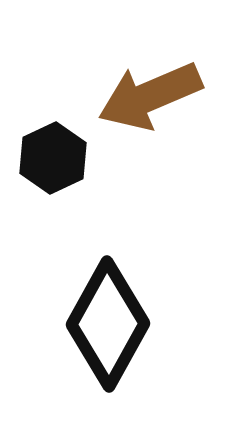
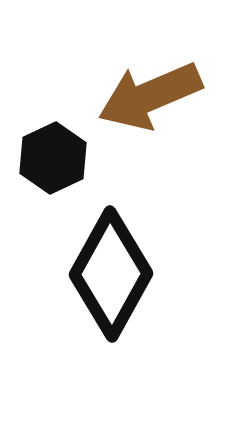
black diamond: moved 3 px right, 50 px up
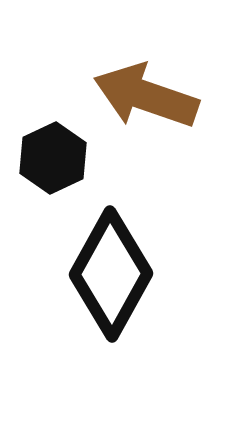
brown arrow: moved 4 px left; rotated 42 degrees clockwise
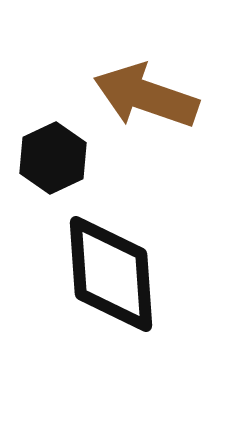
black diamond: rotated 33 degrees counterclockwise
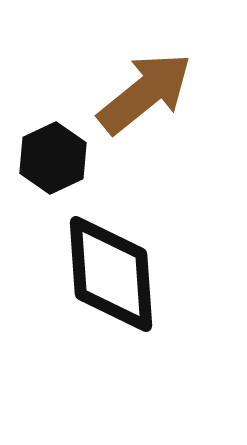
brown arrow: moved 1 px left, 3 px up; rotated 122 degrees clockwise
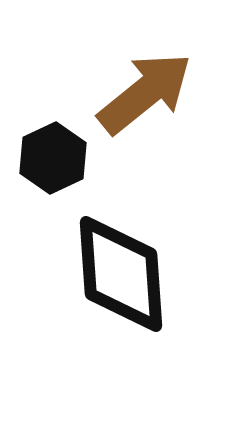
black diamond: moved 10 px right
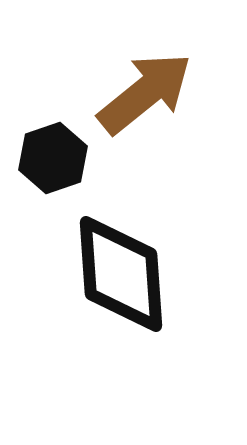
black hexagon: rotated 6 degrees clockwise
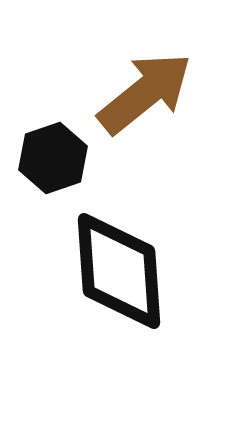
black diamond: moved 2 px left, 3 px up
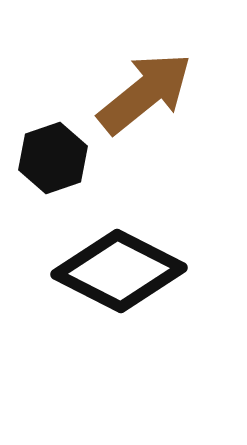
black diamond: rotated 59 degrees counterclockwise
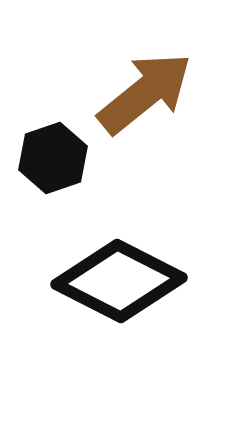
black diamond: moved 10 px down
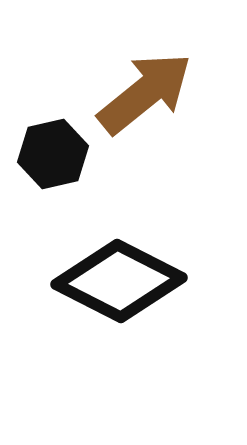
black hexagon: moved 4 px up; rotated 6 degrees clockwise
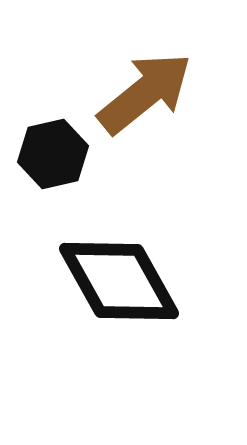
black diamond: rotated 34 degrees clockwise
